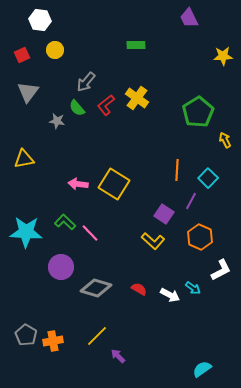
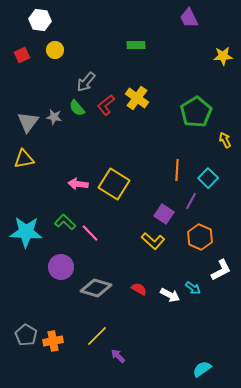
gray triangle: moved 30 px down
green pentagon: moved 2 px left
gray star: moved 3 px left, 4 px up
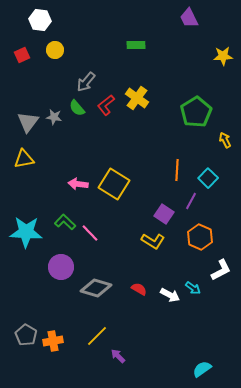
yellow L-shape: rotated 10 degrees counterclockwise
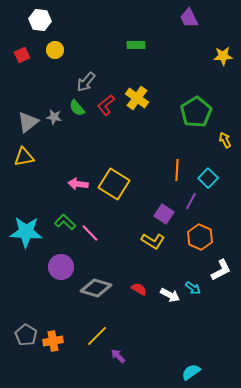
gray triangle: rotated 15 degrees clockwise
yellow triangle: moved 2 px up
cyan semicircle: moved 11 px left, 3 px down
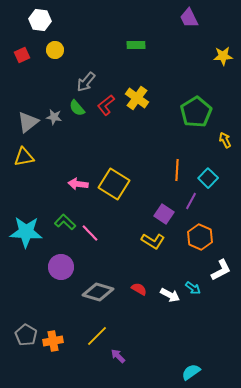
gray diamond: moved 2 px right, 4 px down
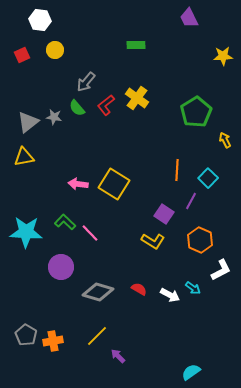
orange hexagon: moved 3 px down
